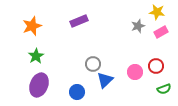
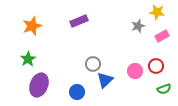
pink rectangle: moved 1 px right, 4 px down
green star: moved 8 px left, 3 px down
pink circle: moved 1 px up
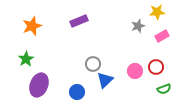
yellow star: rotated 14 degrees counterclockwise
green star: moved 2 px left
red circle: moved 1 px down
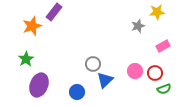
purple rectangle: moved 25 px left, 9 px up; rotated 30 degrees counterclockwise
pink rectangle: moved 1 px right, 10 px down
red circle: moved 1 px left, 6 px down
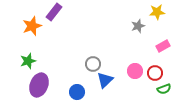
green star: moved 2 px right, 2 px down; rotated 14 degrees clockwise
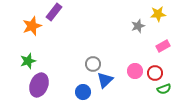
yellow star: moved 1 px right, 2 px down
blue circle: moved 6 px right
